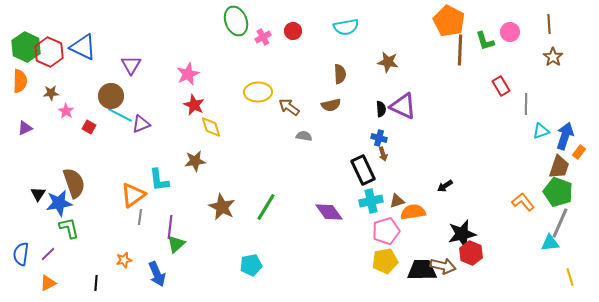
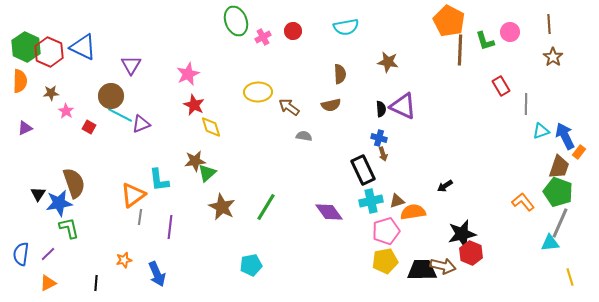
blue arrow at (565, 136): rotated 44 degrees counterclockwise
green triangle at (176, 244): moved 31 px right, 71 px up
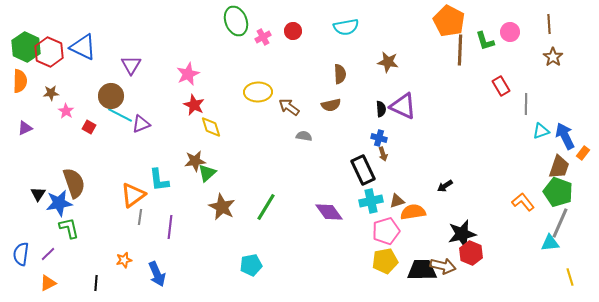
orange rectangle at (579, 152): moved 4 px right, 1 px down
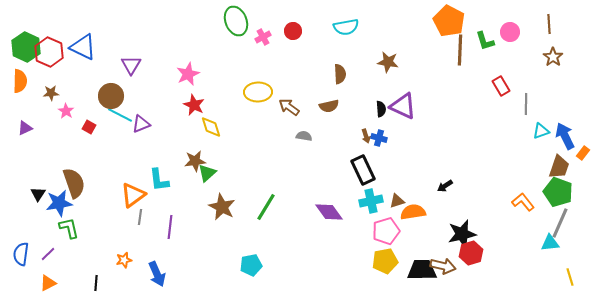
brown semicircle at (331, 105): moved 2 px left, 1 px down
brown arrow at (383, 154): moved 17 px left, 18 px up
red hexagon at (471, 253): rotated 20 degrees clockwise
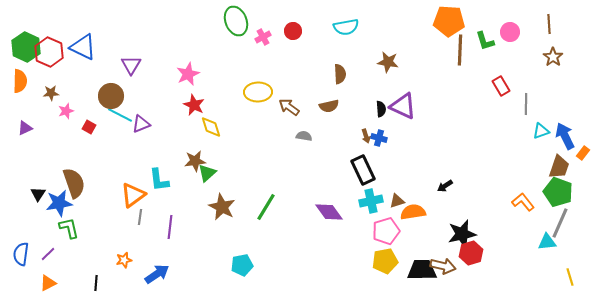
orange pentagon at (449, 21): rotated 24 degrees counterclockwise
pink star at (66, 111): rotated 21 degrees clockwise
cyan triangle at (550, 243): moved 3 px left, 1 px up
cyan pentagon at (251, 265): moved 9 px left
blue arrow at (157, 274): rotated 100 degrees counterclockwise
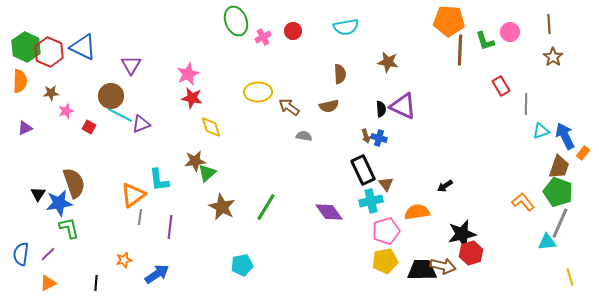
red star at (194, 105): moved 2 px left, 7 px up; rotated 15 degrees counterclockwise
brown triangle at (397, 201): moved 11 px left, 17 px up; rotated 49 degrees counterclockwise
orange semicircle at (413, 212): moved 4 px right
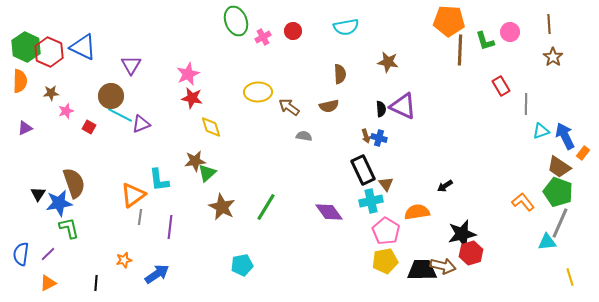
brown trapezoid at (559, 167): rotated 105 degrees clockwise
pink pentagon at (386, 231): rotated 24 degrees counterclockwise
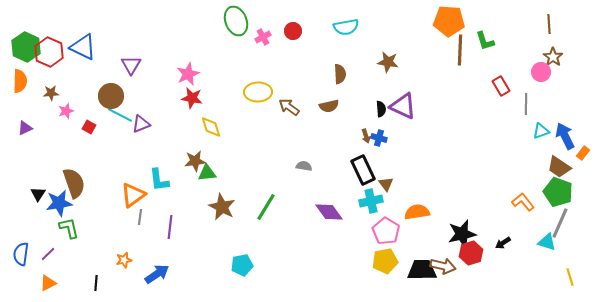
pink circle at (510, 32): moved 31 px right, 40 px down
gray semicircle at (304, 136): moved 30 px down
green triangle at (207, 173): rotated 36 degrees clockwise
black arrow at (445, 186): moved 58 px right, 57 px down
cyan triangle at (547, 242): rotated 24 degrees clockwise
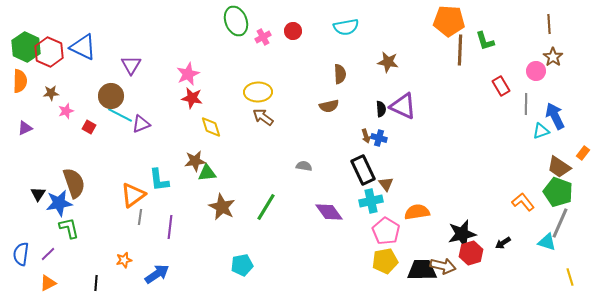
pink circle at (541, 72): moved 5 px left, 1 px up
brown arrow at (289, 107): moved 26 px left, 10 px down
blue arrow at (565, 136): moved 10 px left, 20 px up
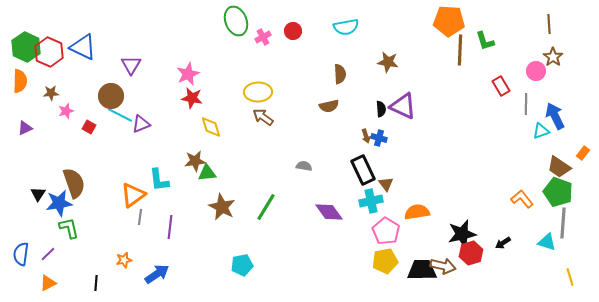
orange L-shape at (523, 202): moved 1 px left, 3 px up
gray line at (560, 223): moved 3 px right; rotated 20 degrees counterclockwise
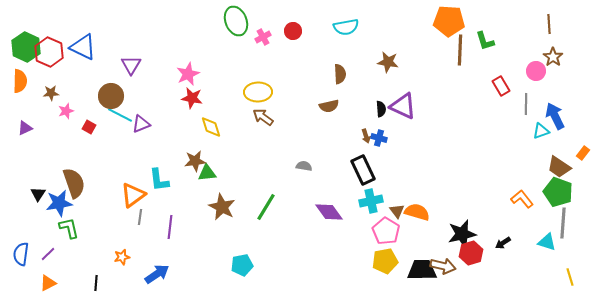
brown triangle at (386, 184): moved 11 px right, 27 px down
orange semicircle at (417, 212): rotated 25 degrees clockwise
orange star at (124, 260): moved 2 px left, 3 px up
